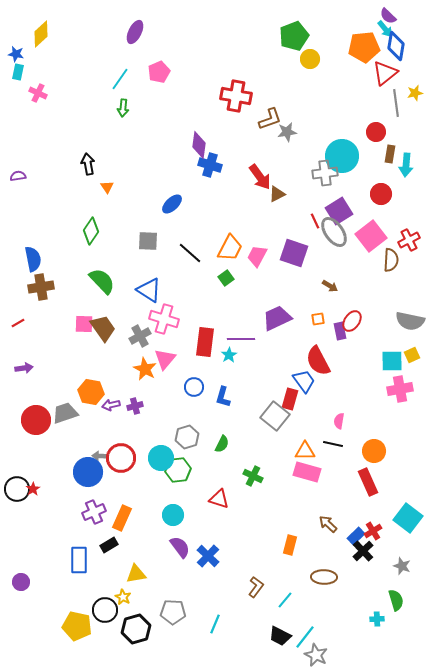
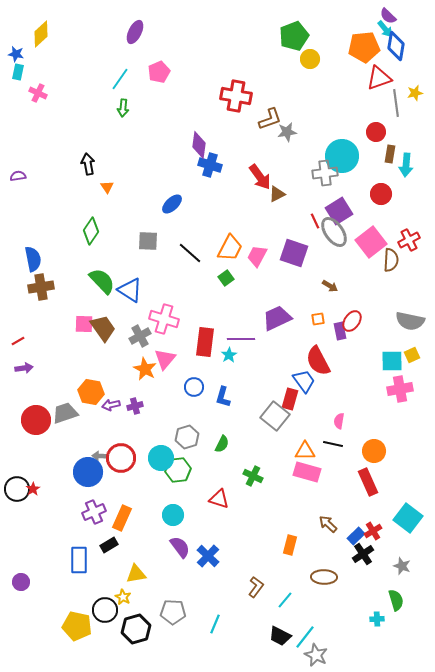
red triangle at (385, 73): moved 6 px left, 5 px down; rotated 20 degrees clockwise
pink square at (371, 236): moved 6 px down
blue triangle at (149, 290): moved 19 px left
red line at (18, 323): moved 18 px down
black cross at (363, 551): moved 3 px down; rotated 10 degrees clockwise
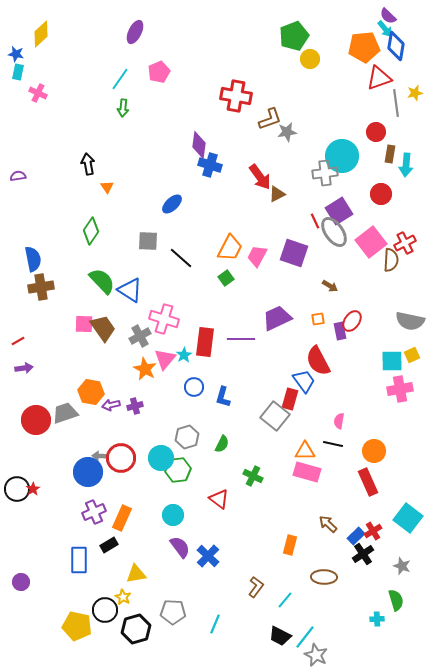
red cross at (409, 240): moved 4 px left, 3 px down
black line at (190, 253): moved 9 px left, 5 px down
cyan star at (229, 355): moved 45 px left
red triangle at (219, 499): rotated 20 degrees clockwise
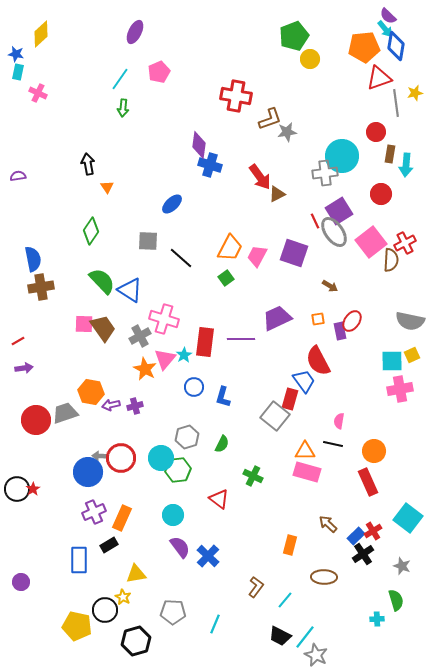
black hexagon at (136, 629): moved 12 px down
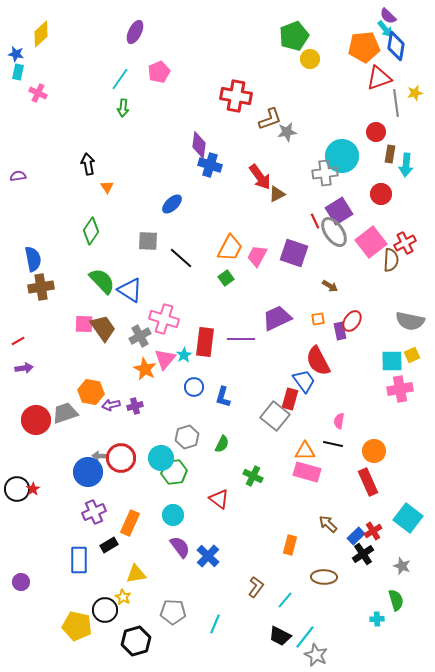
green hexagon at (178, 470): moved 4 px left, 2 px down
orange rectangle at (122, 518): moved 8 px right, 5 px down
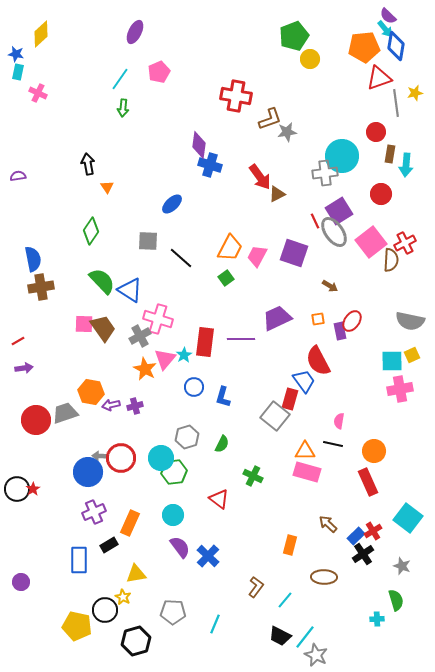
pink cross at (164, 319): moved 6 px left
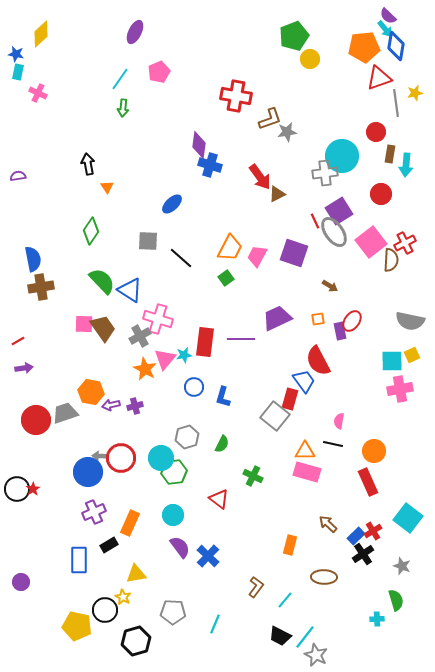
cyan star at (184, 355): rotated 21 degrees clockwise
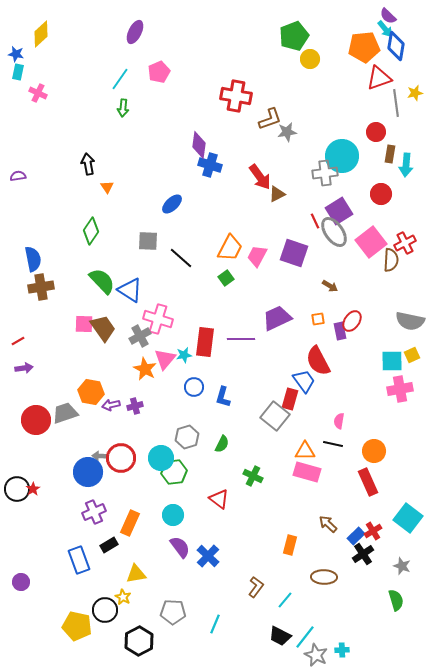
blue rectangle at (79, 560): rotated 20 degrees counterclockwise
cyan cross at (377, 619): moved 35 px left, 31 px down
black hexagon at (136, 641): moved 3 px right; rotated 12 degrees counterclockwise
